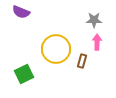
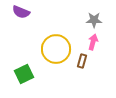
pink arrow: moved 4 px left; rotated 14 degrees clockwise
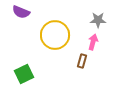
gray star: moved 4 px right
yellow circle: moved 1 px left, 14 px up
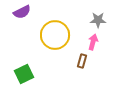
purple semicircle: moved 1 px right; rotated 48 degrees counterclockwise
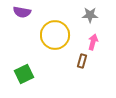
purple semicircle: rotated 36 degrees clockwise
gray star: moved 8 px left, 5 px up
